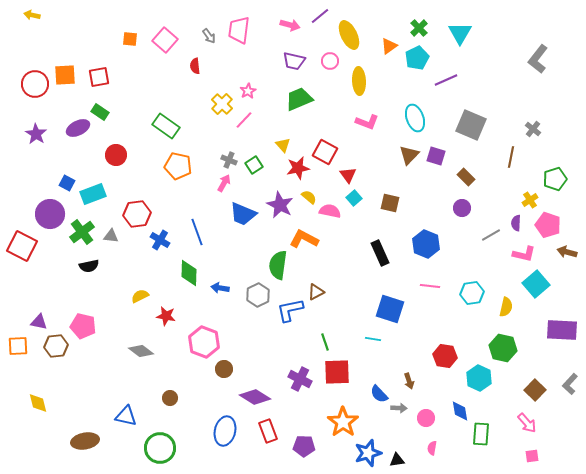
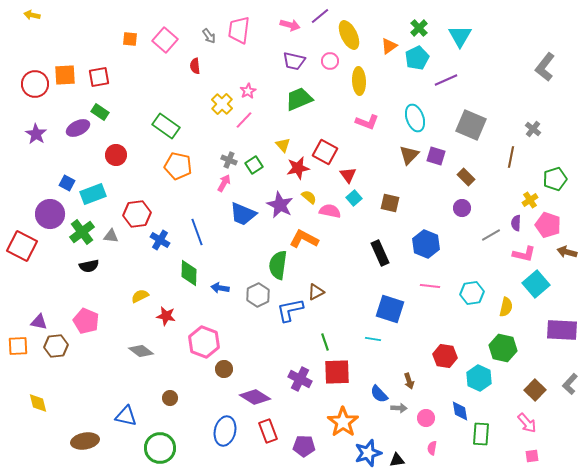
cyan triangle at (460, 33): moved 3 px down
gray L-shape at (538, 59): moved 7 px right, 8 px down
pink pentagon at (83, 326): moved 3 px right, 5 px up; rotated 10 degrees clockwise
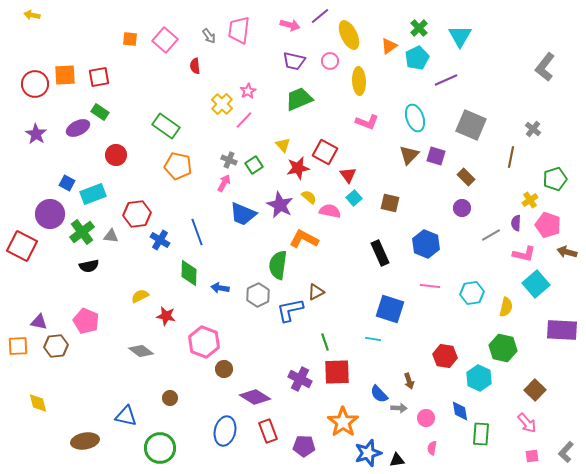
gray L-shape at (570, 384): moved 4 px left, 68 px down
